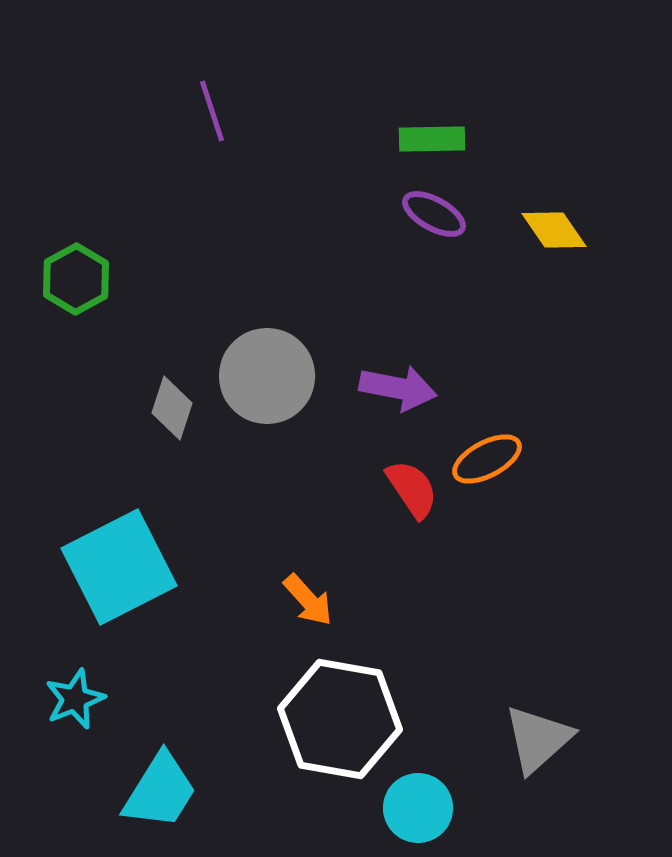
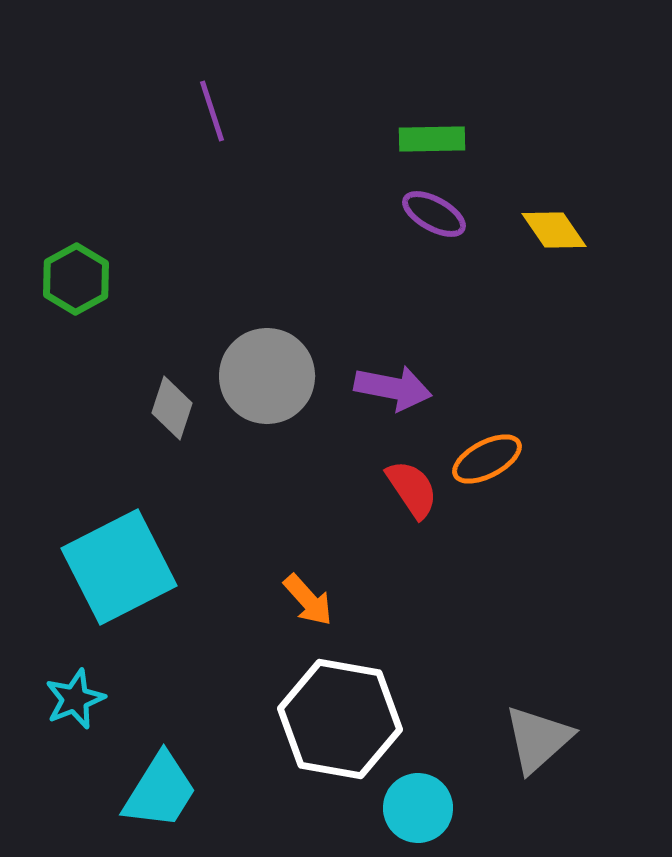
purple arrow: moved 5 px left
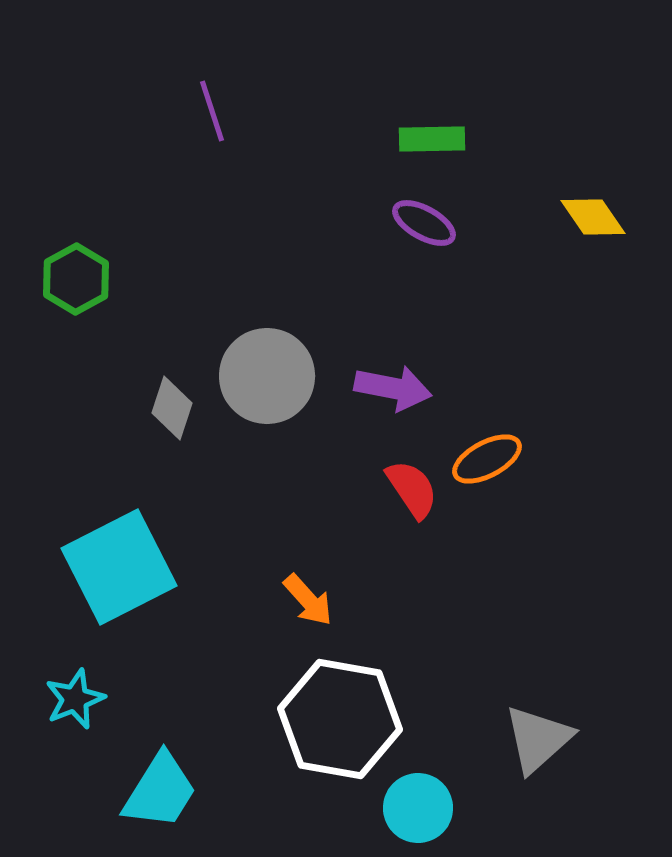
purple ellipse: moved 10 px left, 9 px down
yellow diamond: moved 39 px right, 13 px up
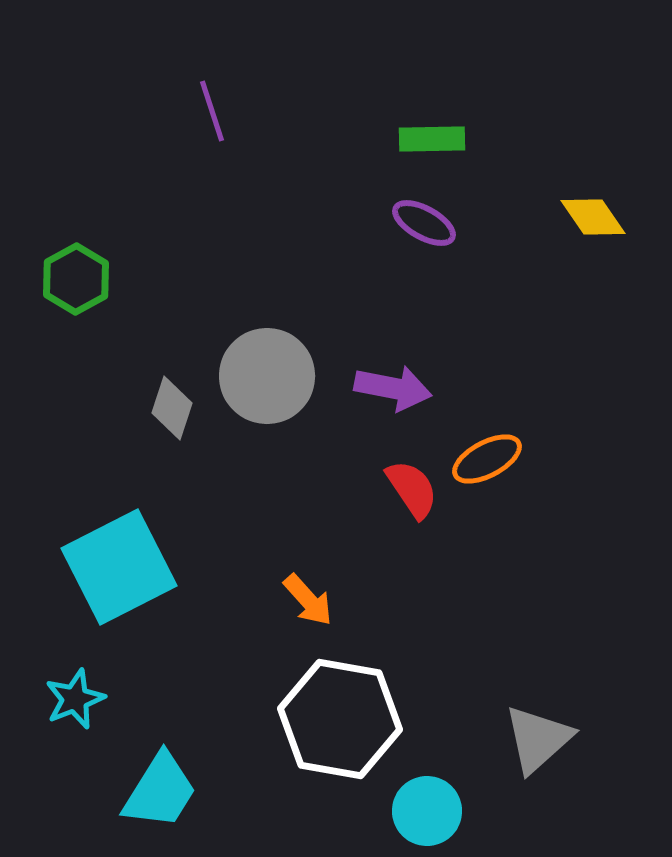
cyan circle: moved 9 px right, 3 px down
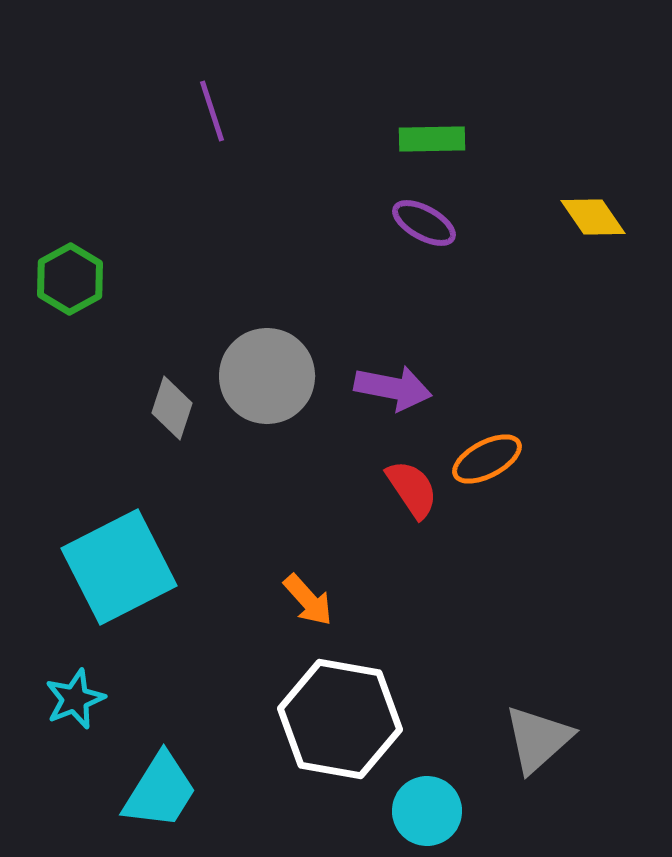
green hexagon: moved 6 px left
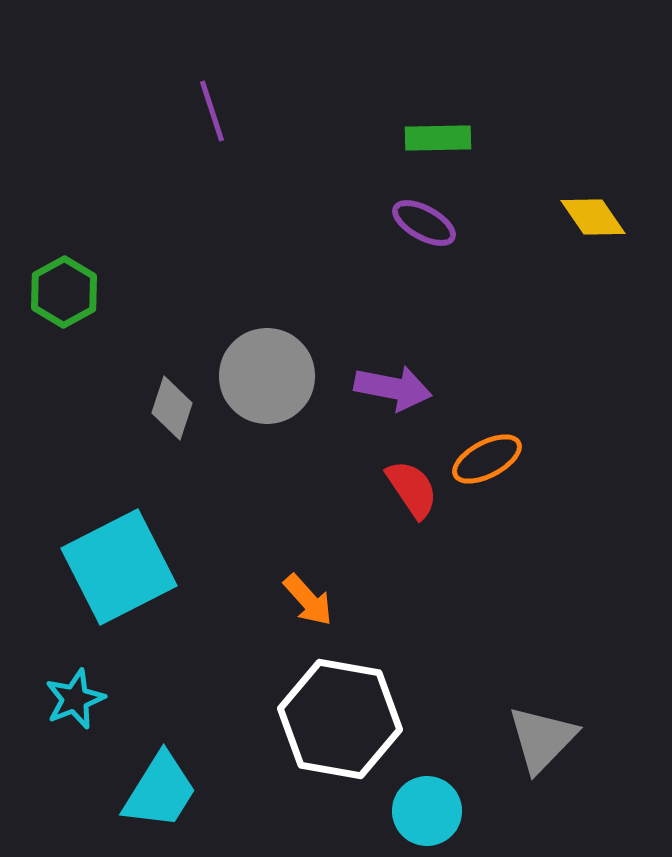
green rectangle: moved 6 px right, 1 px up
green hexagon: moved 6 px left, 13 px down
gray triangle: moved 4 px right; rotated 4 degrees counterclockwise
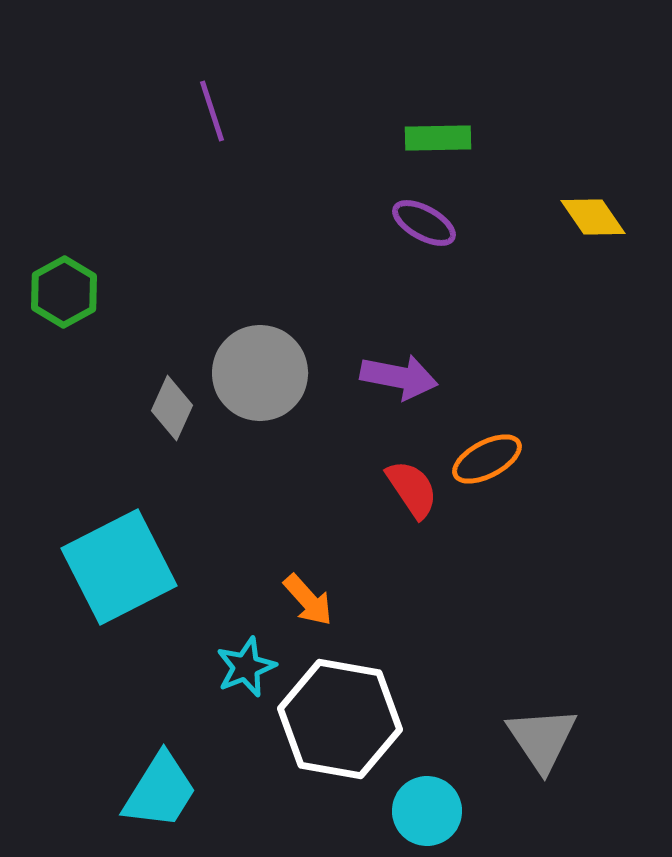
gray circle: moved 7 px left, 3 px up
purple arrow: moved 6 px right, 11 px up
gray diamond: rotated 6 degrees clockwise
cyan star: moved 171 px right, 32 px up
gray triangle: rotated 18 degrees counterclockwise
